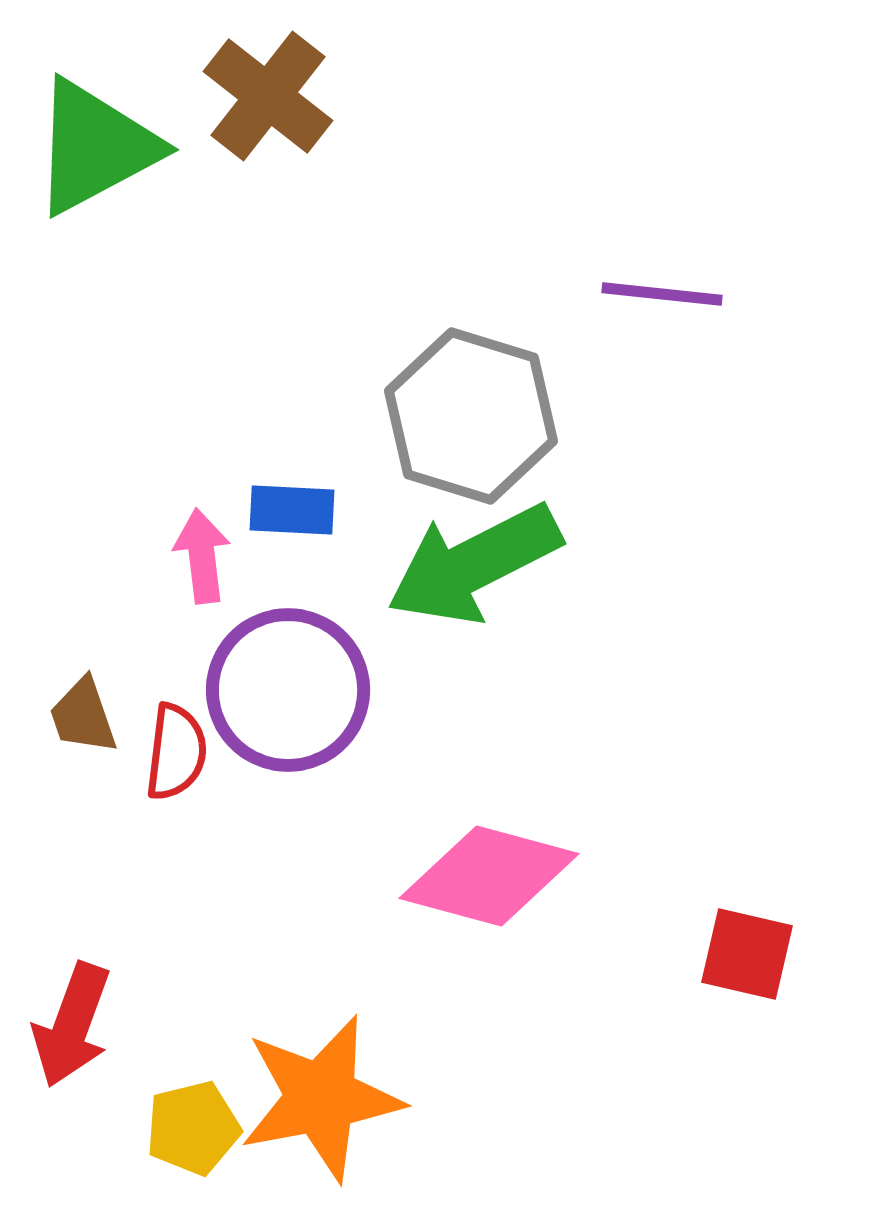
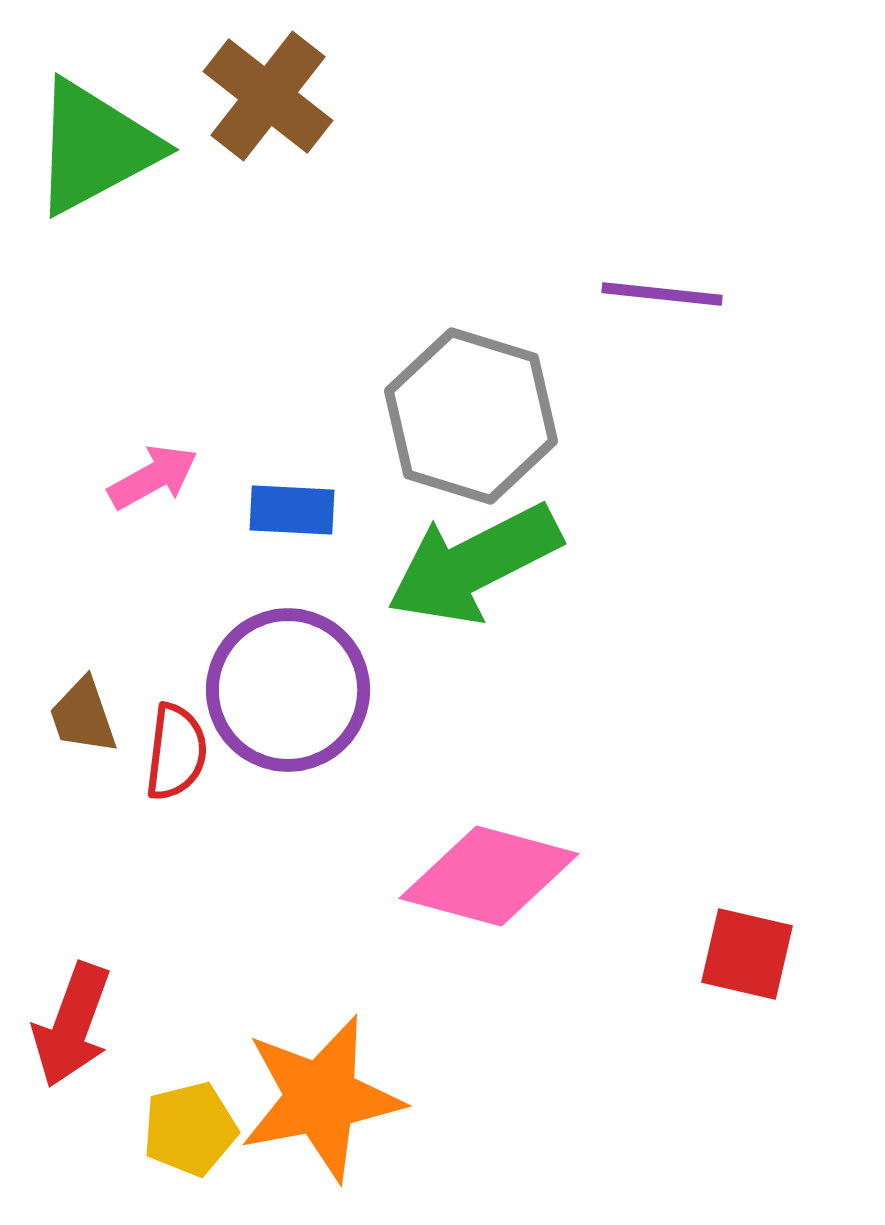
pink arrow: moved 49 px left, 79 px up; rotated 68 degrees clockwise
yellow pentagon: moved 3 px left, 1 px down
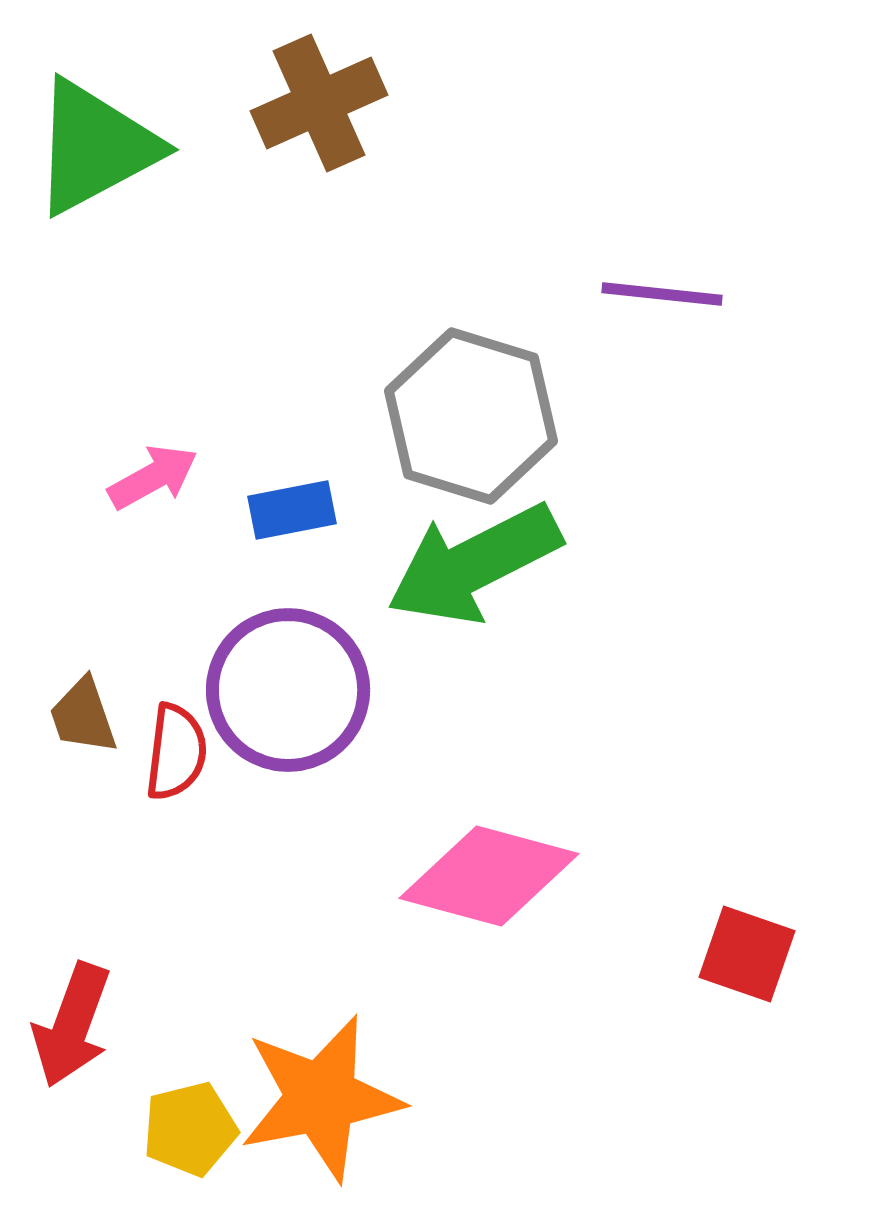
brown cross: moved 51 px right, 7 px down; rotated 28 degrees clockwise
blue rectangle: rotated 14 degrees counterclockwise
red square: rotated 6 degrees clockwise
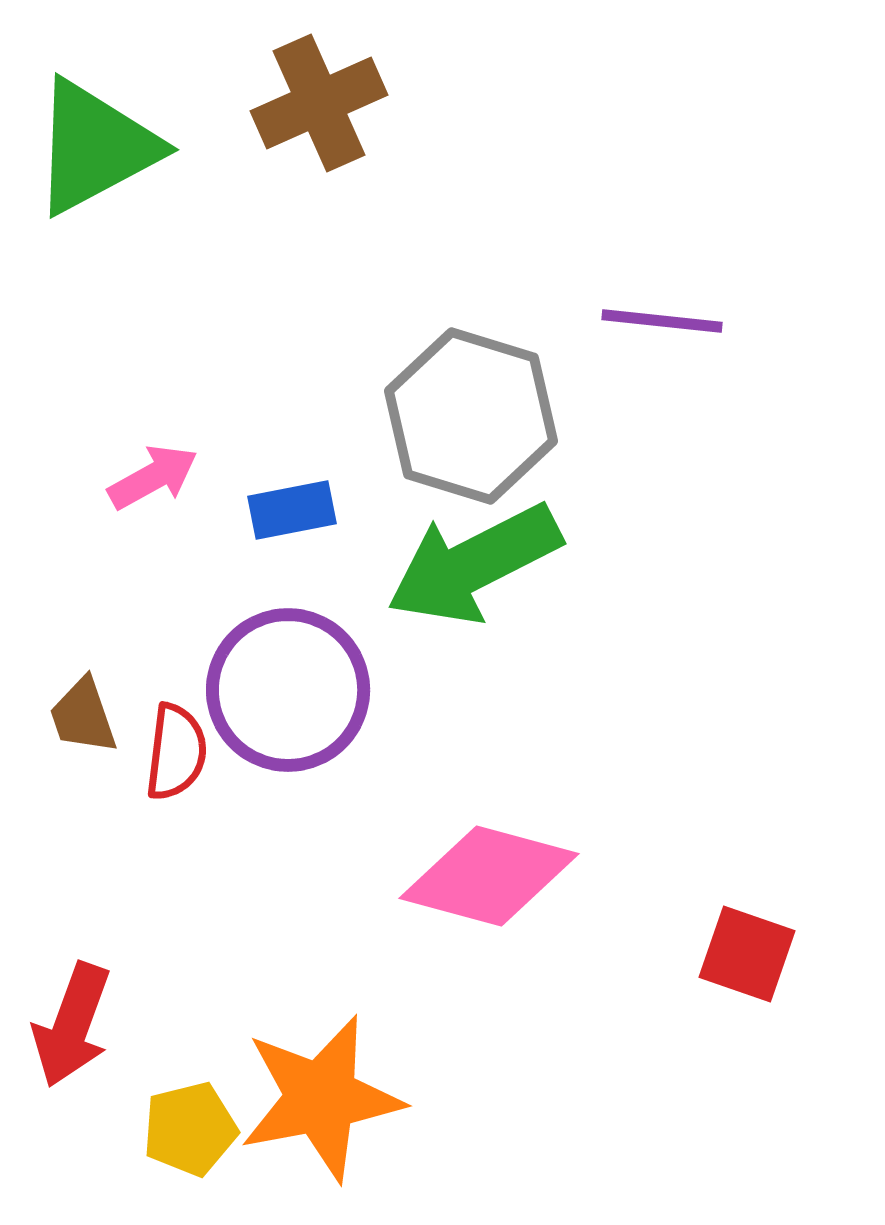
purple line: moved 27 px down
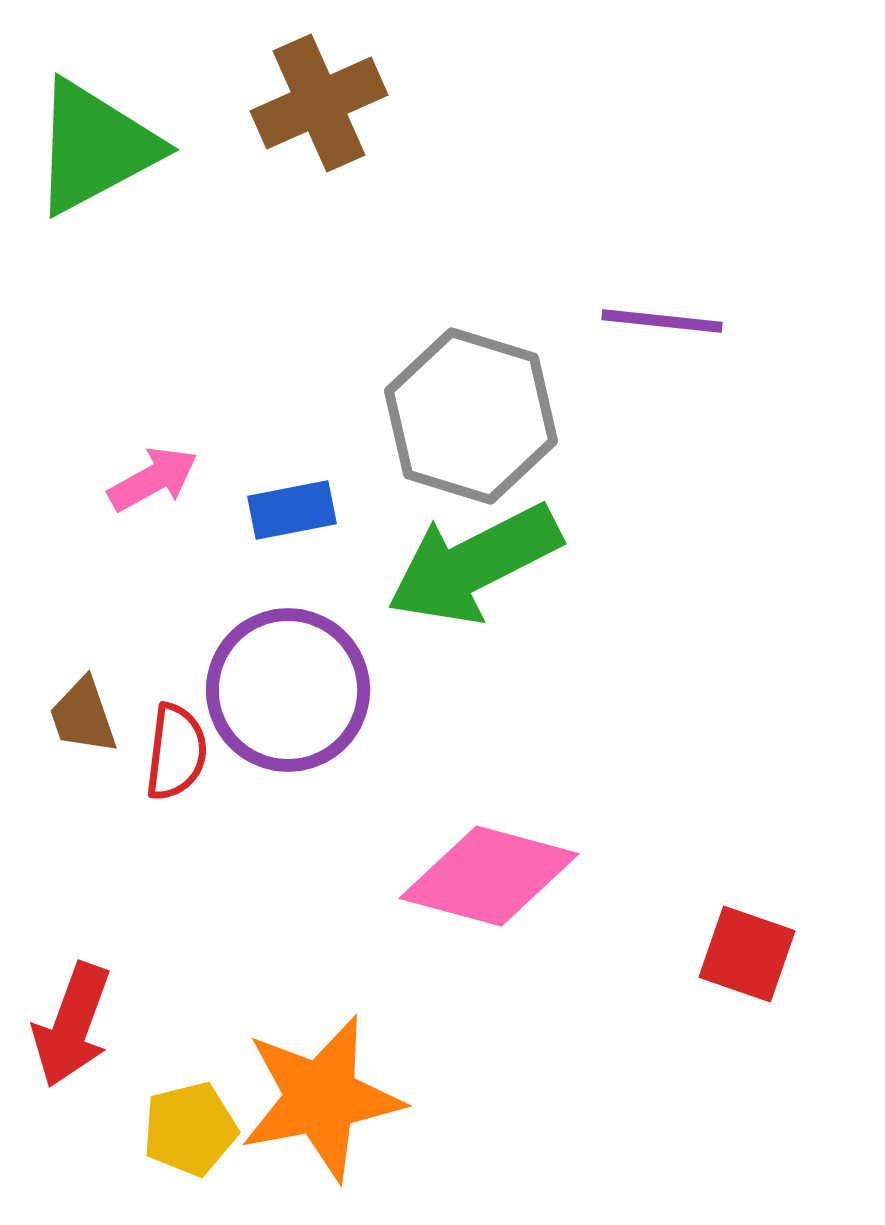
pink arrow: moved 2 px down
